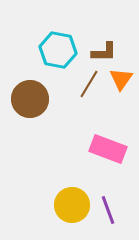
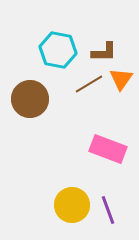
brown line: rotated 28 degrees clockwise
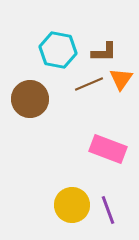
brown line: rotated 8 degrees clockwise
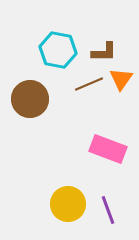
yellow circle: moved 4 px left, 1 px up
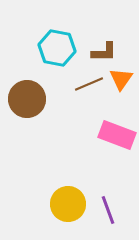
cyan hexagon: moved 1 px left, 2 px up
brown circle: moved 3 px left
pink rectangle: moved 9 px right, 14 px up
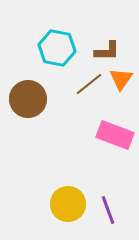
brown L-shape: moved 3 px right, 1 px up
brown line: rotated 16 degrees counterclockwise
brown circle: moved 1 px right
pink rectangle: moved 2 px left
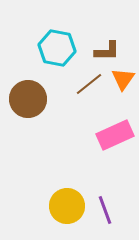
orange triangle: moved 2 px right
pink rectangle: rotated 45 degrees counterclockwise
yellow circle: moved 1 px left, 2 px down
purple line: moved 3 px left
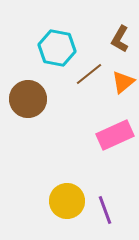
brown L-shape: moved 13 px right, 12 px up; rotated 120 degrees clockwise
orange triangle: moved 3 px down; rotated 15 degrees clockwise
brown line: moved 10 px up
yellow circle: moved 5 px up
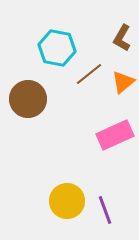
brown L-shape: moved 2 px right, 1 px up
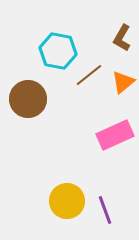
cyan hexagon: moved 1 px right, 3 px down
brown line: moved 1 px down
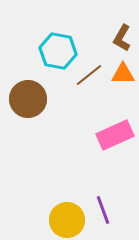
orange triangle: moved 8 px up; rotated 40 degrees clockwise
yellow circle: moved 19 px down
purple line: moved 2 px left
